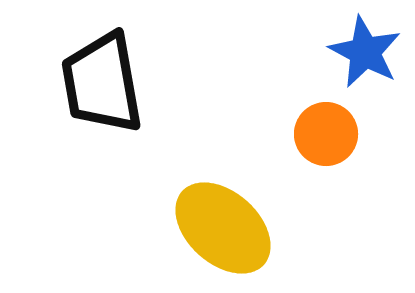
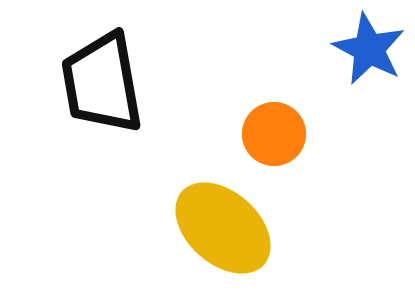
blue star: moved 4 px right, 3 px up
orange circle: moved 52 px left
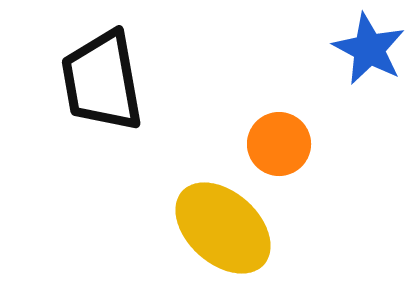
black trapezoid: moved 2 px up
orange circle: moved 5 px right, 10 px down
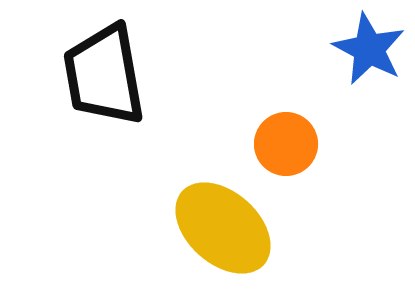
black trapezoid: moved 2 px right, 6 px up
orange circle: moved 7 px right
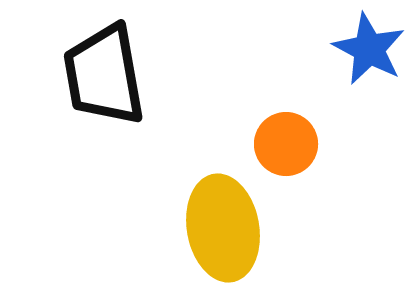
yellow ellipse: rotated 38 degrees clockwise
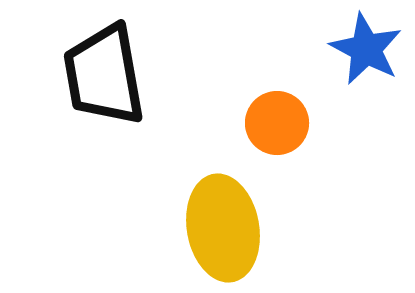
blue star: moved 3 px left
orange circle: moved 9 px left, 21 px up
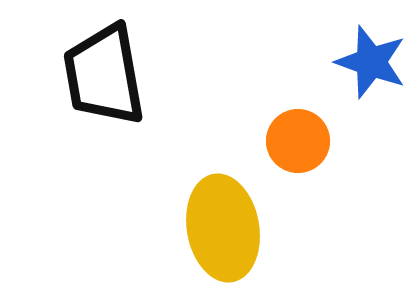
blue star: moved 5 px right, 13 px down; rotated 8 degrees counterclockwise
orange circle: moved 21 px right, 18 px down
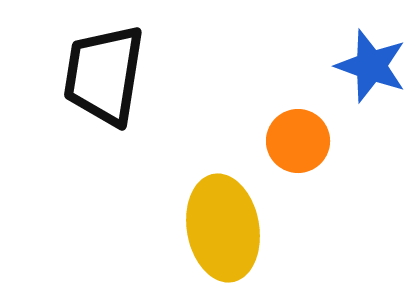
blue star: moved 4 px down
black trapezoid: rotated 19 degrees clockwise
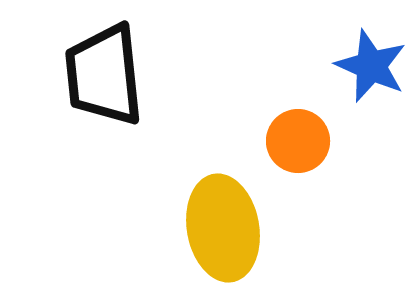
blue star: rotated 4 degrees clockwise
black trapezoid: rotated 15 degrees counterclockwise
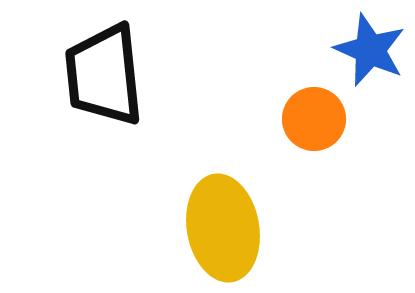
blue star: moved 1 px left, 16 px up
orange circle: moved 16 px right, 22 px up
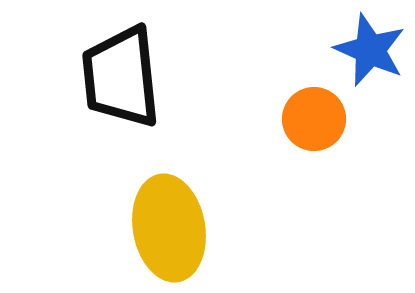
black trapezoid: moved 17 px right, 2 px down
yellow ellipse: moved 54 px left
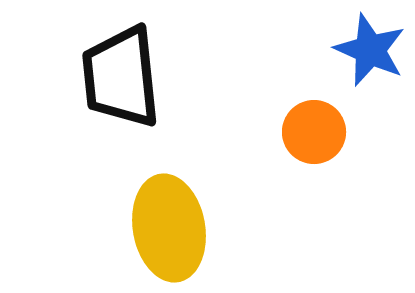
orange circle: moved 13 px down
